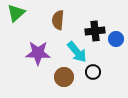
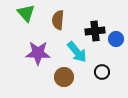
green triangle: moved 10 px right; rotated 30 degrees counterclockwise
black circle: moved 9 px right
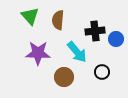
green triangle: moved 4 px right, 3 px down
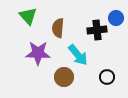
green triangle: moved 2 px left
brown semicircle: moved 8 px down
black cross: moved 2 px right, 1 px up
blue circle: moved 21 px up
cyan arrow: moved 1 px right, 3 px down
black circle: moved 5 px right, 5 px down
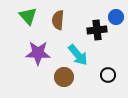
blue circle: moved 1 px up
brown semicircle: moved 8 px up
black circle: moved 1 px right, 2 px up
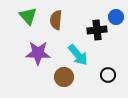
brown semicircle: moved 2 px left
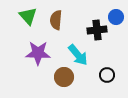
black circle: moved 1 px left
